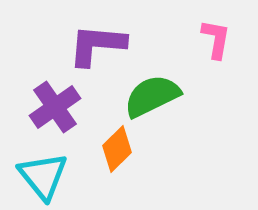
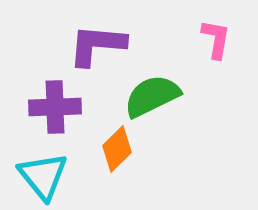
purple cross: rotated 33 degrees clockwise
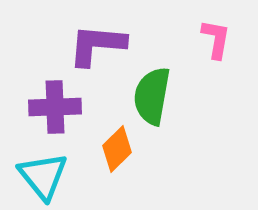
green semicircle: rotated 54 degrees counterclockwise
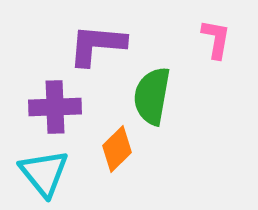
cyan triangle: moved 1 px right, 3 px up
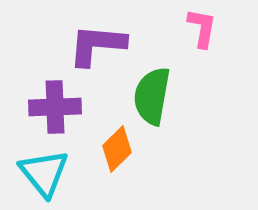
pink L-shape: moved 14 px left, 11 px up
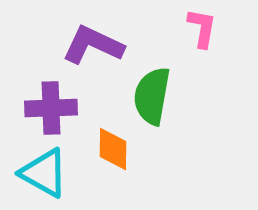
purple L-shape: moved 4 px left; rotated 20 degrees clockwise
purple cross: moved 4 px left, 1 px down
orange diamond: moved 4 px left; rotated 45 degrees counterclockwise
cyan triangle: rotated 22 degrees counterclockwise
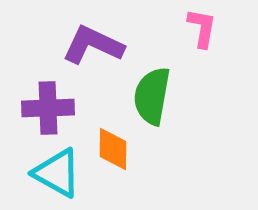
purple cross: moved 3 px left
cyan triangle: moved 13 px right
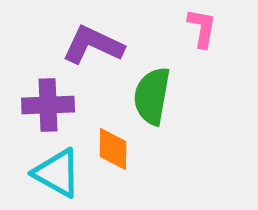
purple cross: moved 3 px up
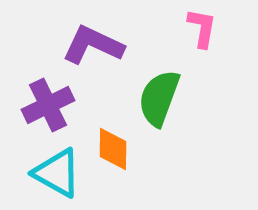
green semicircle: moved 7 px right, 2 px down; rotated 10 degrees clockwise
purple cross: rotated 24 degrees counterclockwise
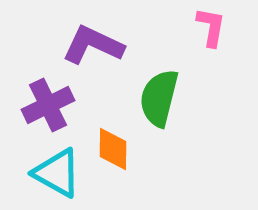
pink L-shape: moved 9 px right, 1 px up
green semicircle: rotated 6 degrees counterclockwise
